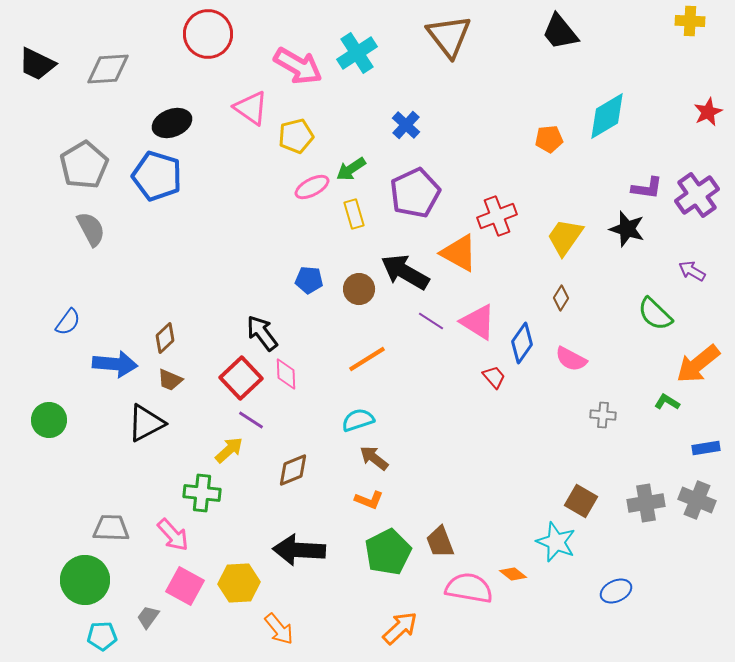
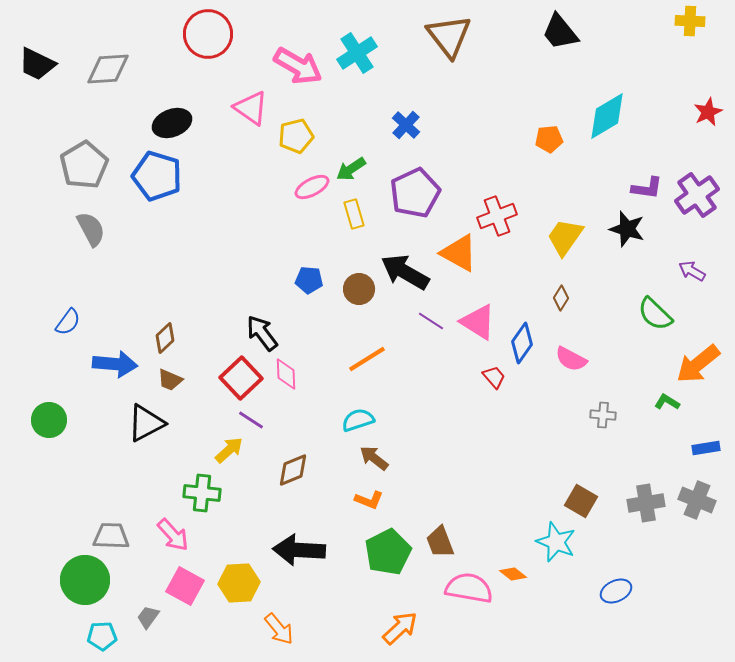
gray trapezoid at (111, 528): moved 8 px down
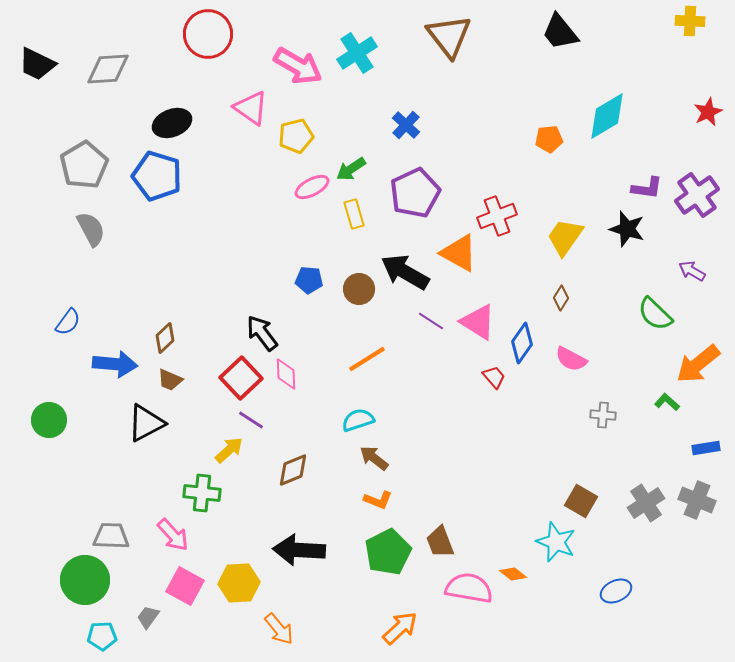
green L-shape at (667, 402): rotated 10 degrees clockwise
orange L-shape at (369, 500): moved 9 px right
gray cross at (646, 503): rotated 24 degrees counterclockwise
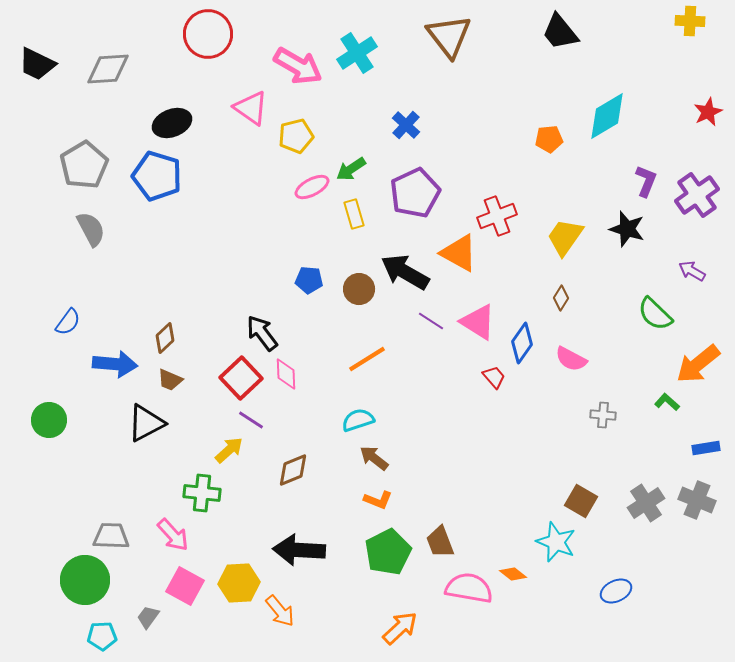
purple L-shape at (647, 188): moved 1 px left, 7 px up; rotated 76 degrees counterclockwise
orange arrow at (279, 629): moved 1 px right, 18 px up
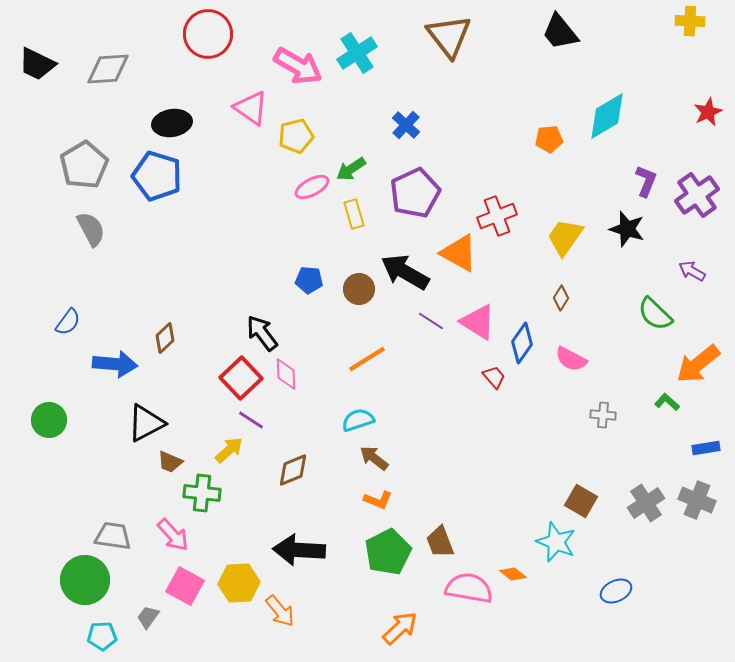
black ellipse at (172, 123): rotated 12 degrees clockwise
brown trapezoid at (170, 380): moved 82 px down
gray trapezoid at (111, 536): moved 2 px right; rotated 6 degrees clockwise
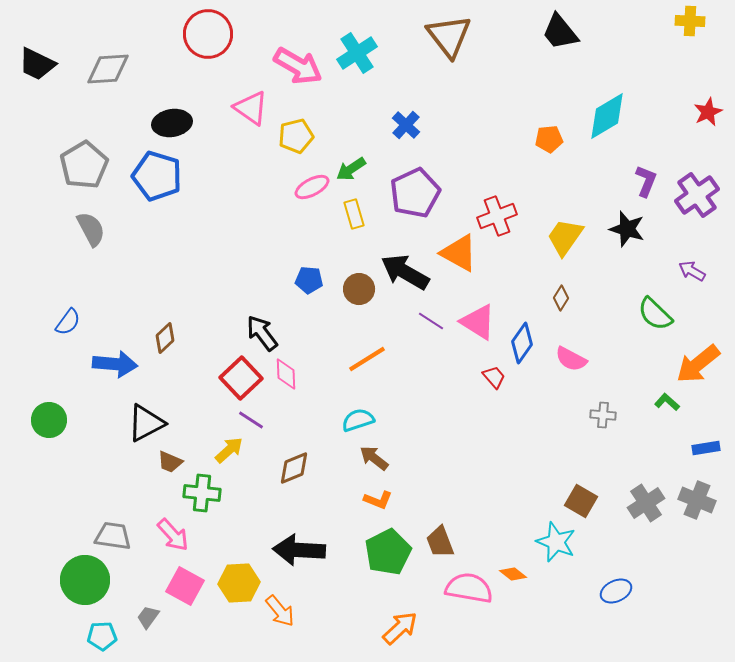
brown diamond at (293, 470): moved 1 px right, 2 px up
